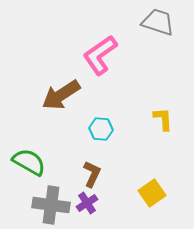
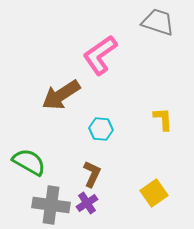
yellow square: moved 2 px right
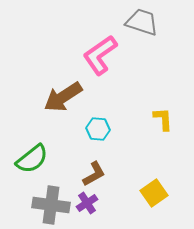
gray trapezoid: moved 16 px left
brown arrow: moved 2 px right, 2 px down
cyan hexagon: moved 3 px left
green semicircle: moved 3 px right, 3 px up; rotated 112 degrees clockwise
brown L-shape: moved 2 px right; rotated 36 degrees clockwise
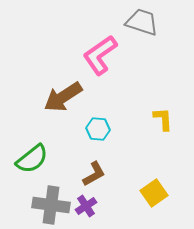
purple cross: moved 1 px left, 3 px down
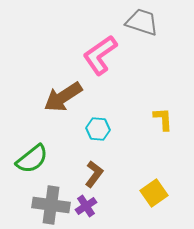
brown L-shape: rotated 24 degrees counterclockwise
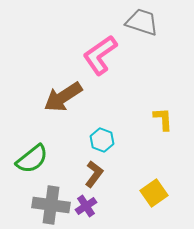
cyan hexagon: moved 4 px right, 11 px down; rotated 15 degrees clockwise
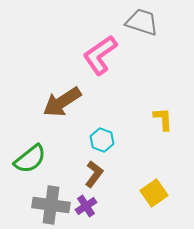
brown arrow: moved 1 px left, 5 px down
green semicircle: moved 2 px left
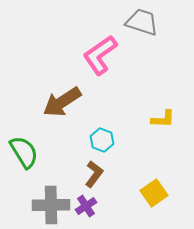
yellow L-shape: rotated 95 degrees clockwise
green semicircle: moved 6 px left, 7 px up; rotated 84 degrees counterclockwise
gray cross: rotated 9 degrees counterclockwise
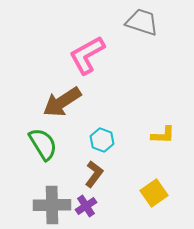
pink L-shape: moved 13 px left; rotated 6 degrees clockwise
yellow L-shape: moved 16 px down
green semicircle: moved 19 px right, 8 px up
gray cross: moved 1 px right
